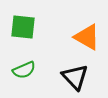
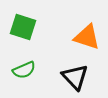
green square: rotated 12 degrees clockwise
orange triangle: rotated 12 degrees counterclockwise
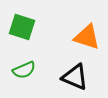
green square: moved 1 px left
black triangle: rotated 24 degrees counterclockwise
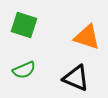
green square: moved 2 px right, 2 px up
black triangle: moved 1 px right, 1 px down
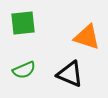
green square: moved 1 px left, 2 px up; rotated 24 degrees counterclockwise
black triangle: moved 6 px left, 4 px up
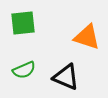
black triangle: moved 4 px left, 3 px down
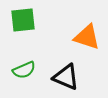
green square: moved 3 px up
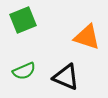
green square: rotated 16 degrees counterclockwise
green semicircle: moved 1 px down
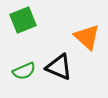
orange triangle: rotated 24 degrees clockwise
black triangle: moved 7 px left, 10 px up
